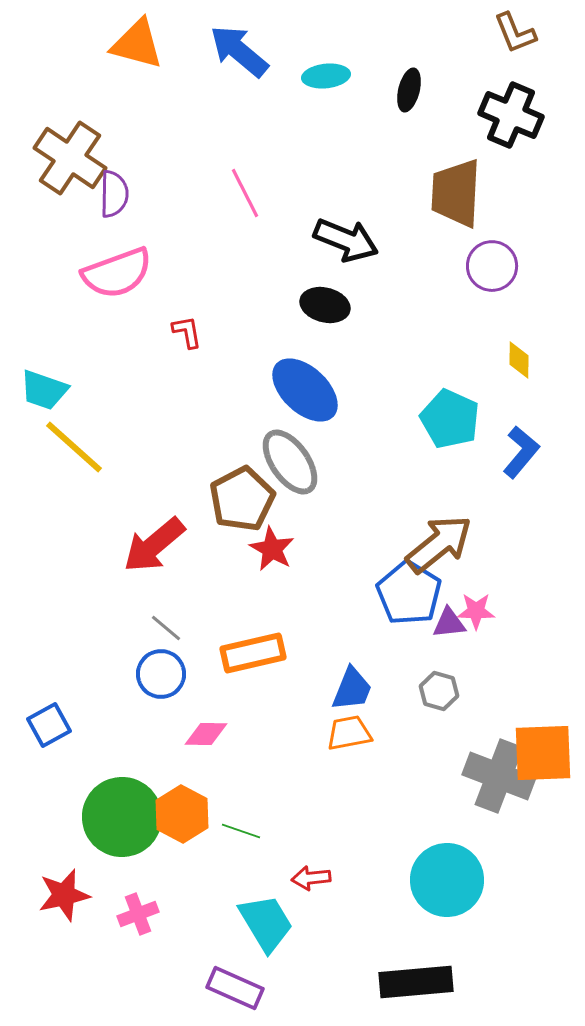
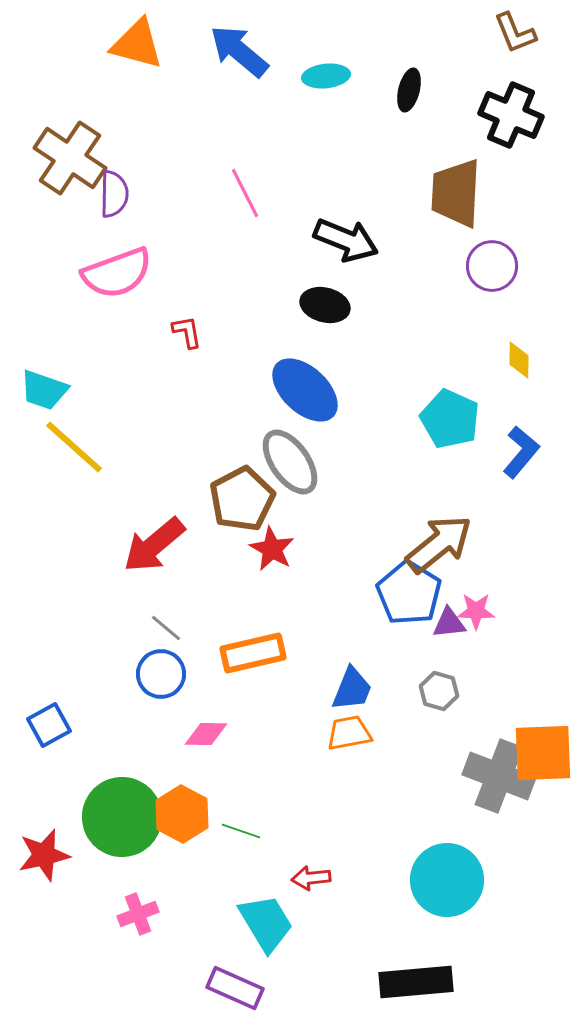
red star at (64, 895): moved 20 px left, 40 px up
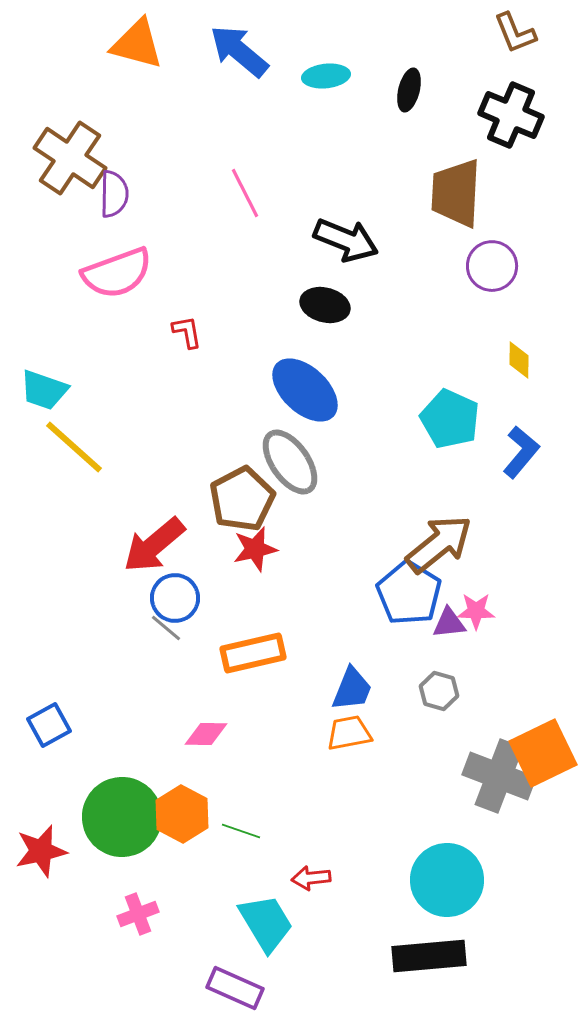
red star at (272, 549): moved 17 px left; rotated 30 degrees clockwise
blue circle at (161, 674): moved 14 px right, 76 px up
orange square at (543, 753): rotated 24 degrees counterclockwise
red star at (44, 855): moved 3 px left, 4 px up
black rectangle at (416, 982): moved 13 px right, 26 px up
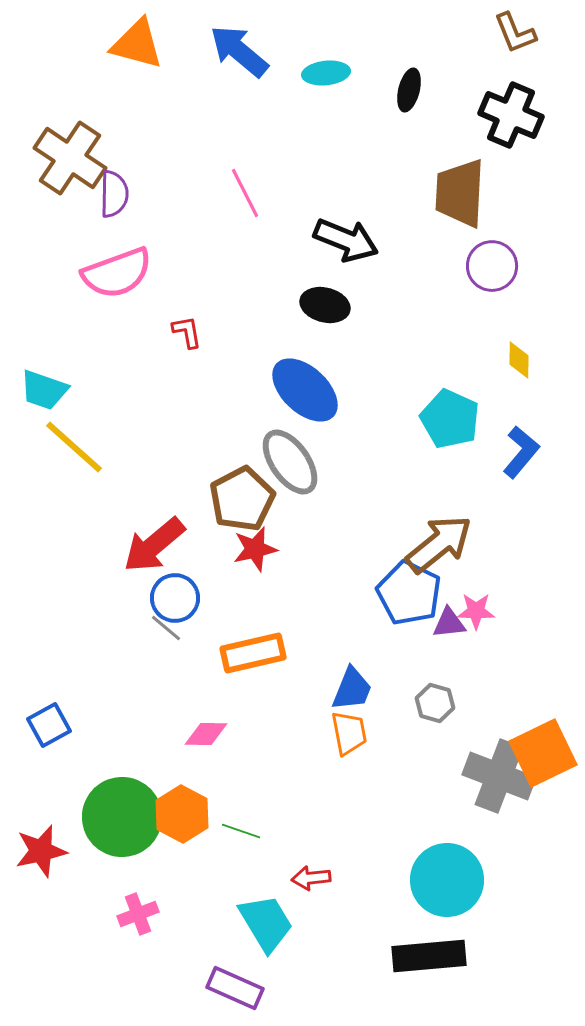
cyan ellipse at (326, 76): moved 3 px up
brown trapezoid at (456, 193): moved 4 px right
blue pentagon at (409, 593): rotated 6 degrees counterclockwise
gray hexagon at (439, 691): moved 4 px left, 12 px down
orange trapezoid at (349, 733): rotated 90 degrees clockwise
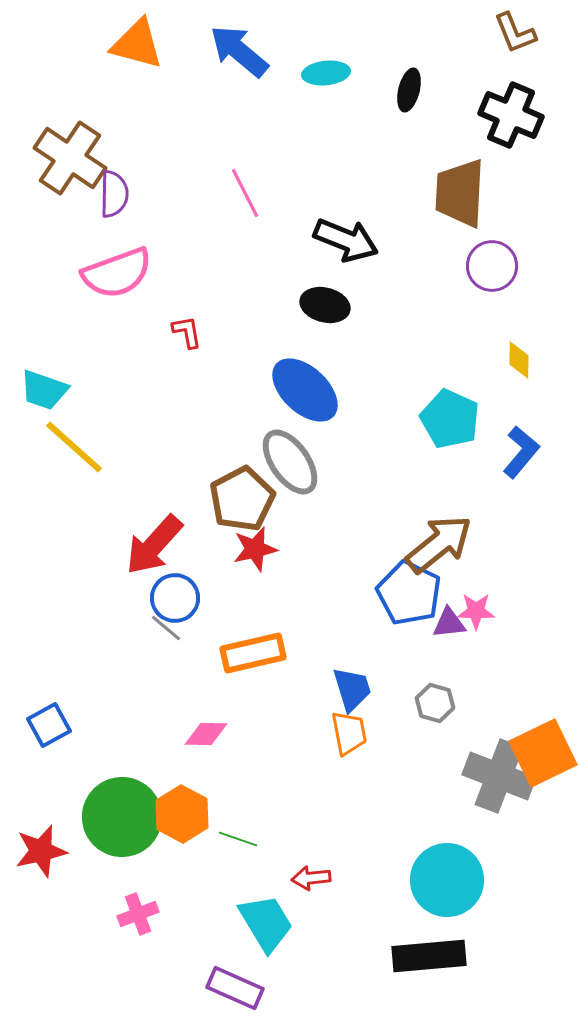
red arrow at (154, 545): rotated 8 degrees counterclockwise
blue trapezoid at (352, 689): rotated 39 degrees counterclockwise
green line at (241, 831): moved 3 px left, 8 px down
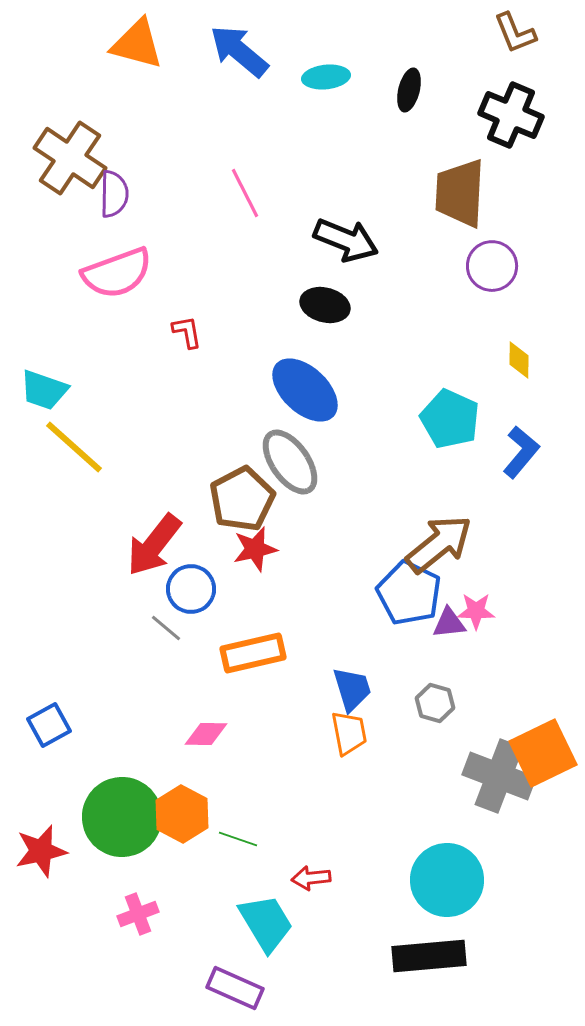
cyan ellipse at (326, 73): moved 4 px down
red arrow at (154, 545): rotated 4 degrees counterclockwise
blue circle at (175, 598): moved 16 px right, 9 px up
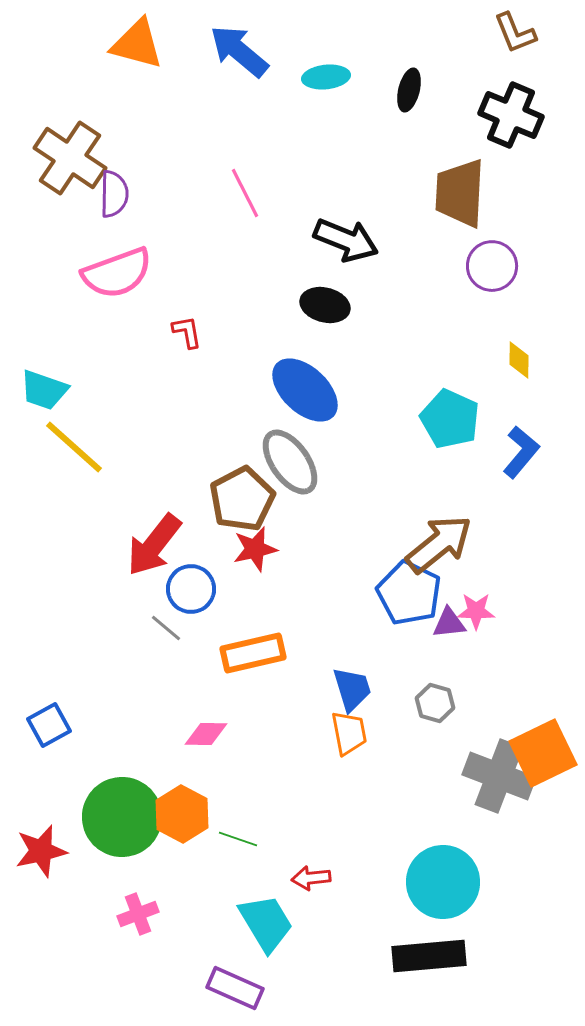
cyan circle at (447, 880): moved 4 px left, 2 px down
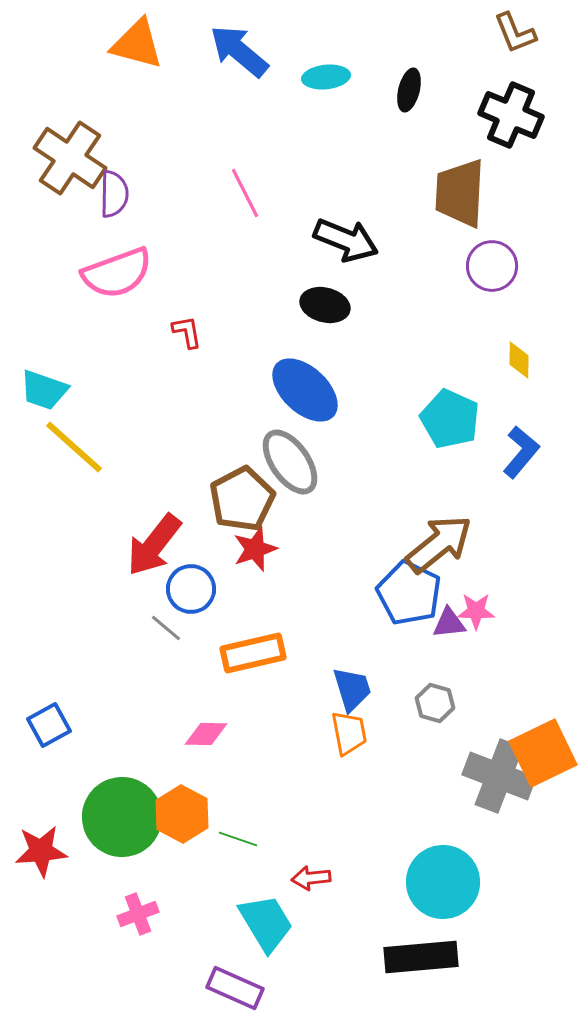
red star at (255, 549): rotated 6 degrees counterclockwise
red star at (41, 851): rotated 8 degrees clockwise
black rectangle at (429, 956): moved 8 px left, 1 px down
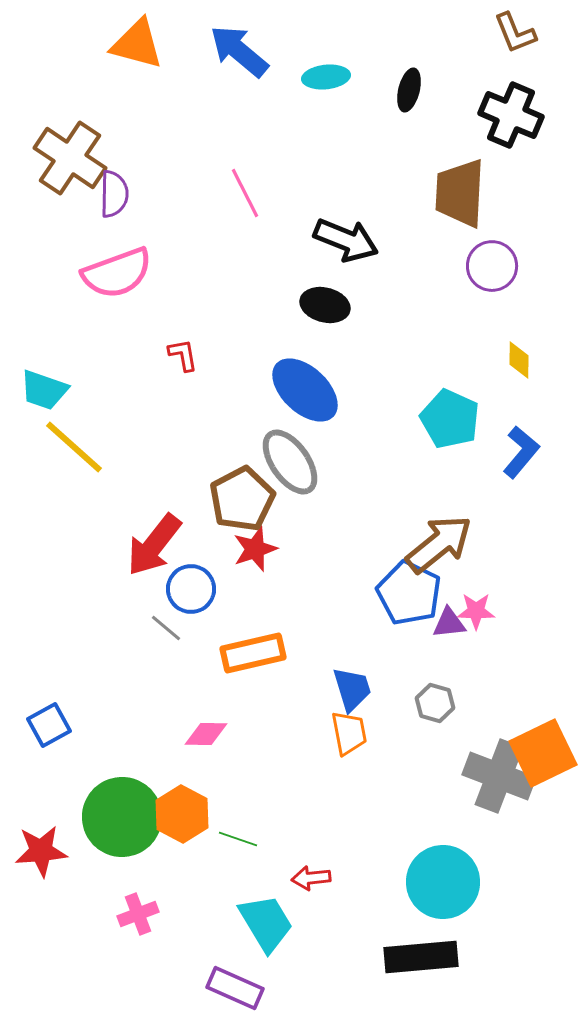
red L-shape at (187, 332): moved 4 px left, 23 px down
